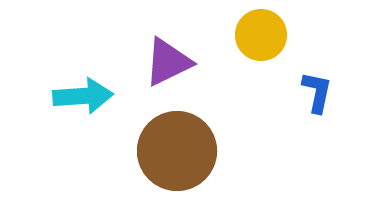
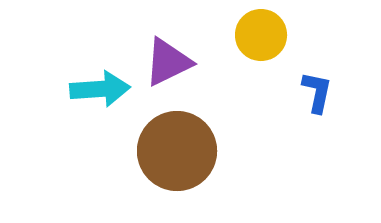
cyan arrow: moved 17 px right, 7 px up
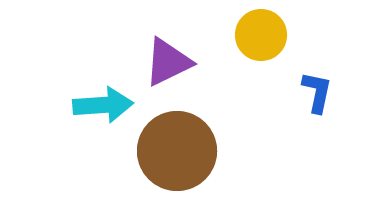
cyan arrow: moved 3 px right, 16 px down
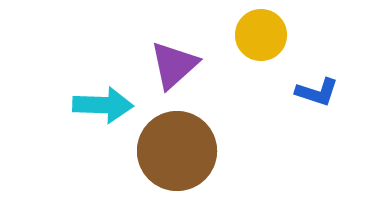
purple triangle: moved 6 px right, 3 px down; rotated 16 degrees counterclockwise
blue L-shape: rotated 96 degrees clockwise
cyan arrow: rotated 6 degrees clockwise
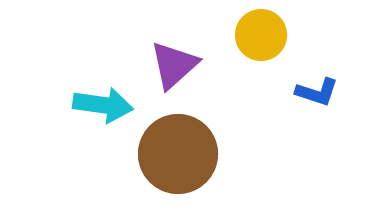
cyan arrow: rotated 6 degrees clockwise
brown circle: moved 1 px right, 3 px down
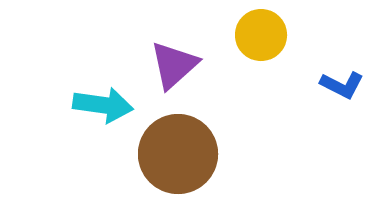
blue L-shape: moved 25 px right, 7 px up; rotated 9 degrees clockwise
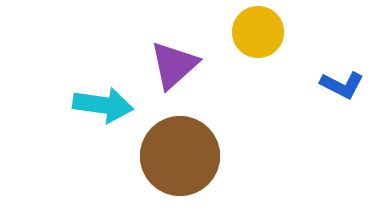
yellow circle: moved 3 px left, 3 px up
brown circle: moved 2 px right, 2 px down
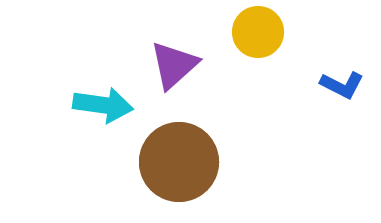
brown circle: moved 1 px left, 6 px down
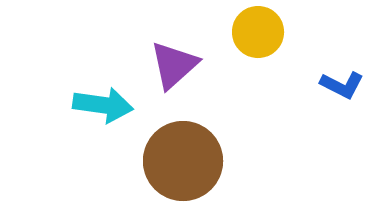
brown circle: moved 4 px right, 1 px up
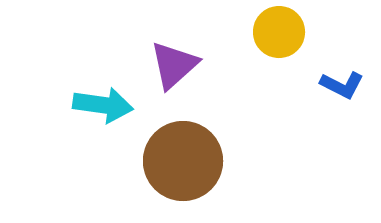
yellow circle: moved 21 px right
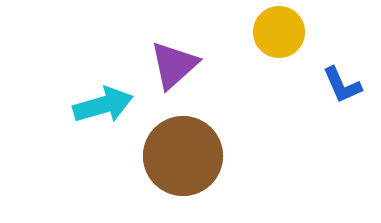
blue L-shape: rotated 39 degrees clockwise
cyan arrow: rotated 24 degrees counterclockwise
brown circle: moved 5 px up
